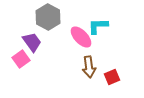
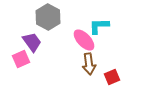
cyan L-shape: moved 1 px right
pink ellipse: moved 3 px right, 3 px down
pink square: rotated 12 degrees clockwise
brown arrow: moved 3 px up
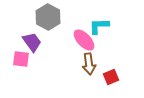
pink square: rotated 30 degrees clockwise
red square: moved 1 px left
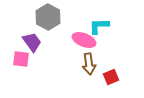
pink ellipse: rotated 25 degrees counterclockwise
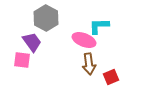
gray hexagon: moved 2 px left, 1 px down
pink square: moved 1 px right, 1 px down
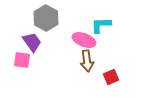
cyan L-shape: moved 2 px right, 1 px up
brown arrow: moved 2 px left, 3 px up
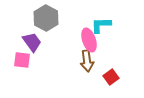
pink ellipse: moved 5 px right; rotated 50 degrees clockwise
red square: rotated 14 degrees counterclockwise
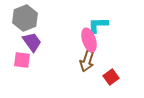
gray hexagon: moved 21 px left; rotated 10 degrees clockwise
cyan L-shape: moved 3 px left
brown arrow: rotated 25 degrees clockwise
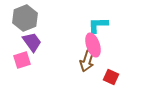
pink ellipse: moved 4 px right, 5 px down
pink square: rotated 24 degrees counterclockwise
red square: rotated 28 degrees counterclockwise
